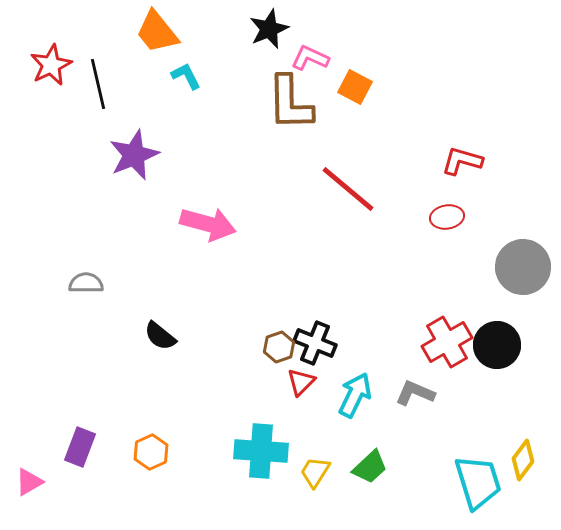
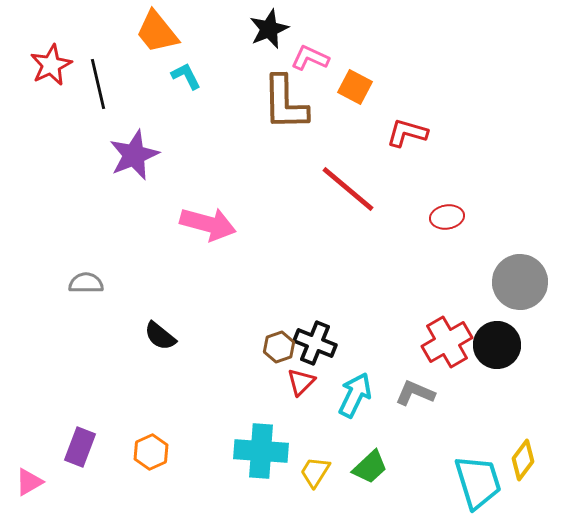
brown L-shape: moved 5 px left
red L-shape: moved 55 px left, 28 px up
gray circle: moved 3 px left, 15 px down
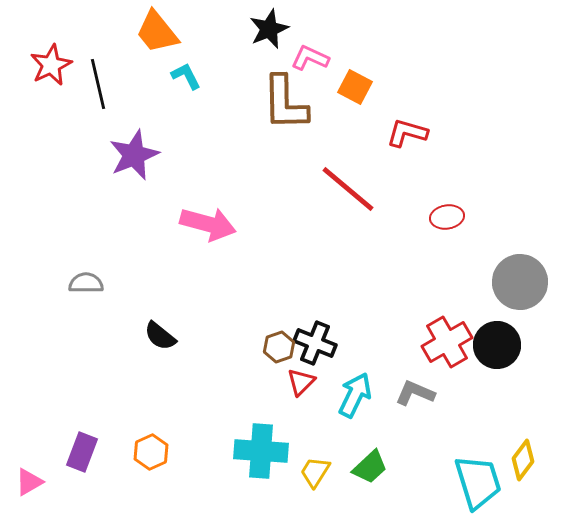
purple rectangle: moved 2 px right, 5 px down
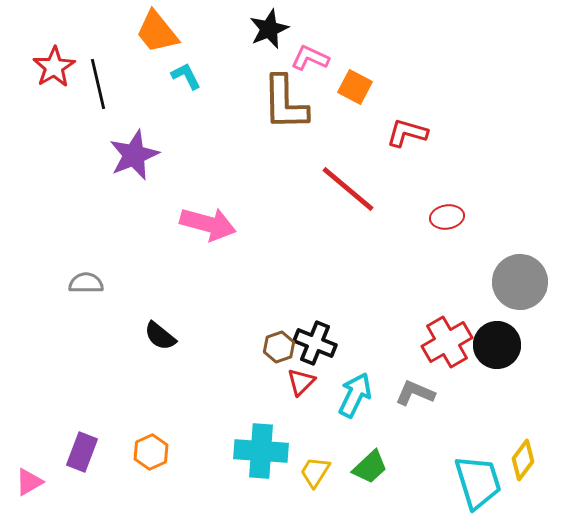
red star: moved 3 px right, 2 px down; rotated 6 degrees counterclockwise
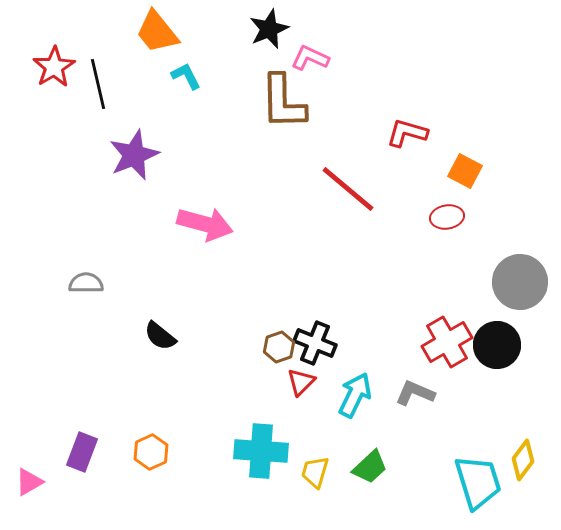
orange square: moved 110 px right, 84 px down
brown L-shape: moved 2 px left, 1 px up
pink arrow: moved 3 px left
yellow trapezoid: rotated 16 degrees counterclockwise
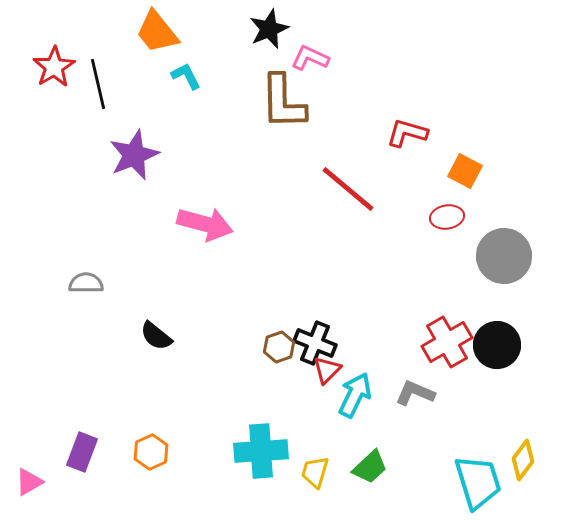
gray circle: moved 16 px left, 26 px up
black semicircle: moved 4 px left
red triangle: moved 26 px right, 12 px up
cyan cross: rotated 8 degrees counterclockwise
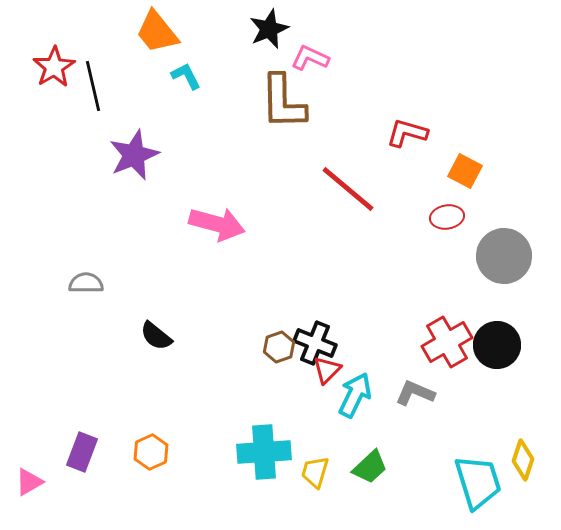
black line: moved 5 px left, 2 px down
pink arrow: moved 12 px right
cyan cross: moved 3 px right, 1 px down
yellow diamond: rotated 18 degrees counterclockwise
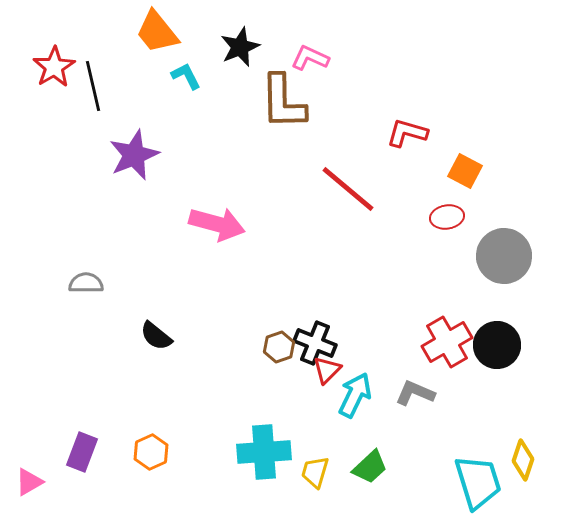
black star: moved 29 px left, 18 px down
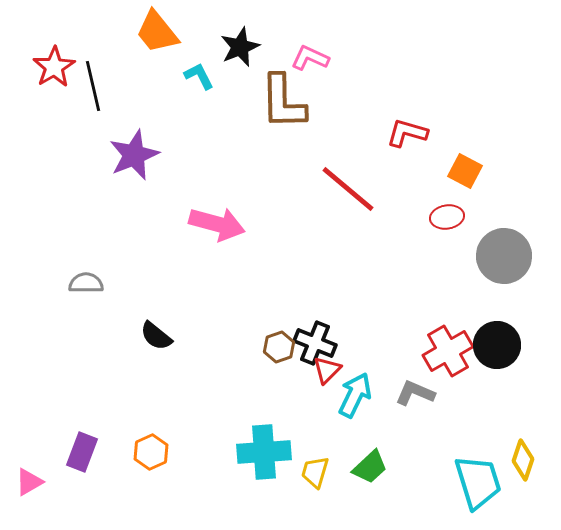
cyan L-shape: moved 13 px right
red cross: moved 1 px right, 9 px down
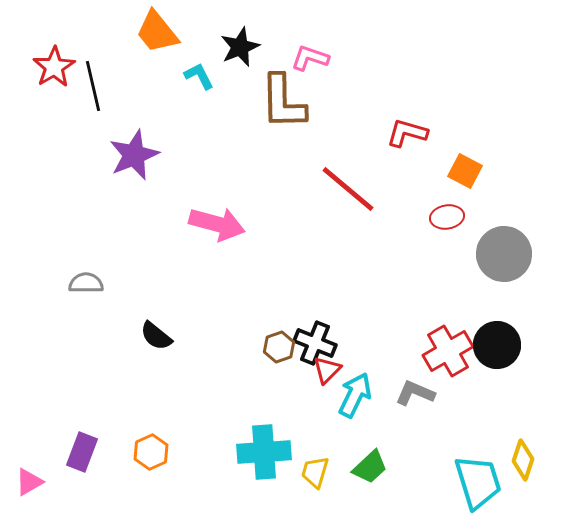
pink L-shape: rotated 6 degrees counterclockwise
gray circle: moved 2 px up
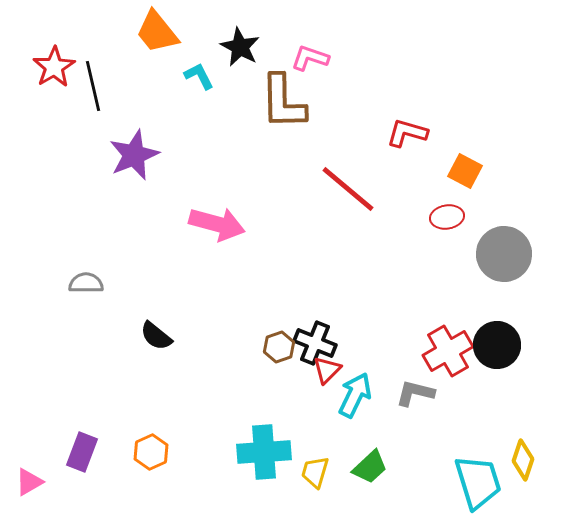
black star: rotated 21 degrees counterclockwise
gray L-shape: rotated 9 degrees counterclockwise
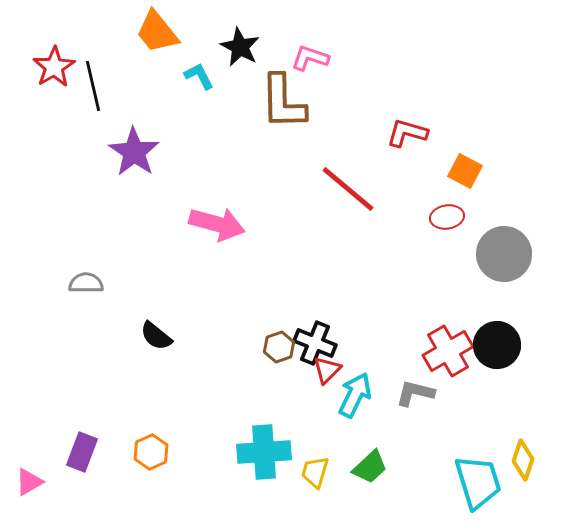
purple star: moved 3 px up; rotated 15 degrees counterclockwise
